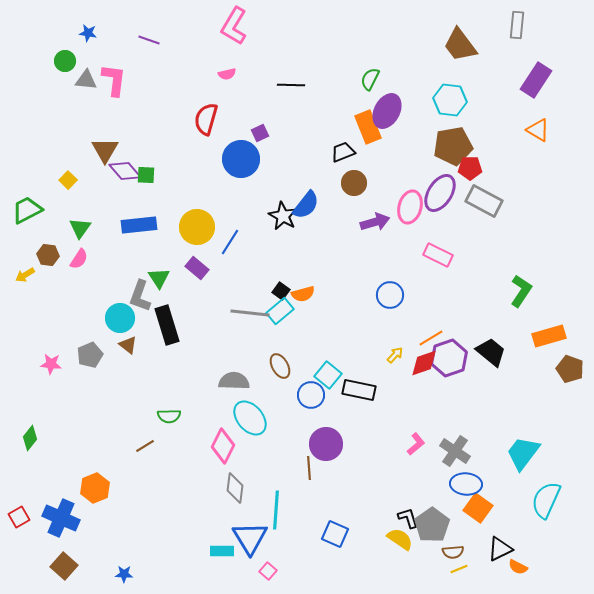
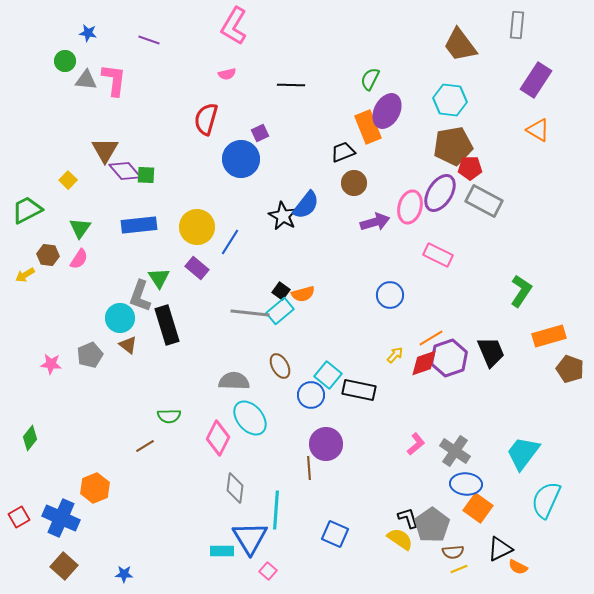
black trapezoid at (491, 352): rotated 28 degrees clockwise
pink diamond at (223, 446): moved 5 px left, 8 px up
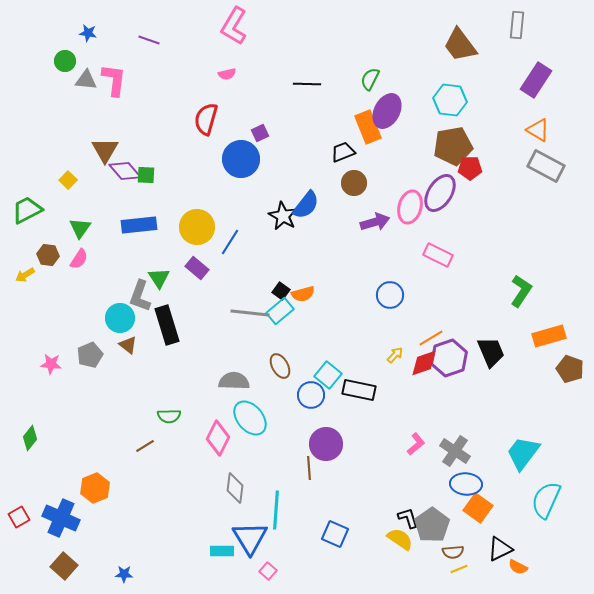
black line at (291, 85): moved 16 px right, 1 px up
gray rectangle at (484, 201): moved 62 px right, 35 px up
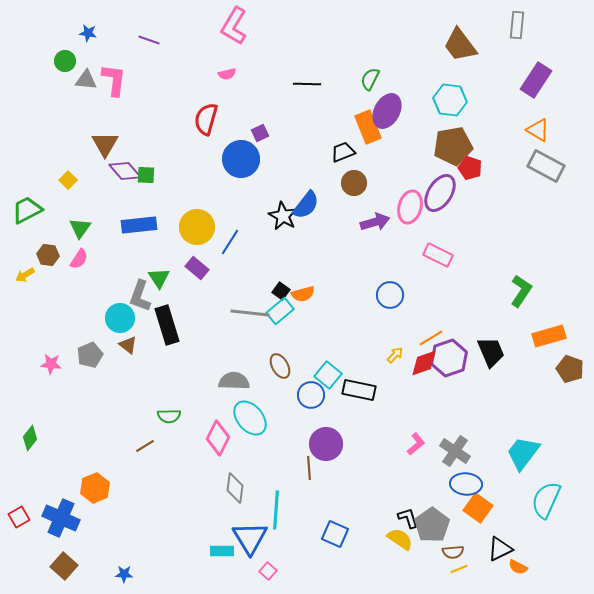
brown triangle at (105, 150): moved 6 px up
red pentagon at (470, 168): rotated 20 degrees clockwise
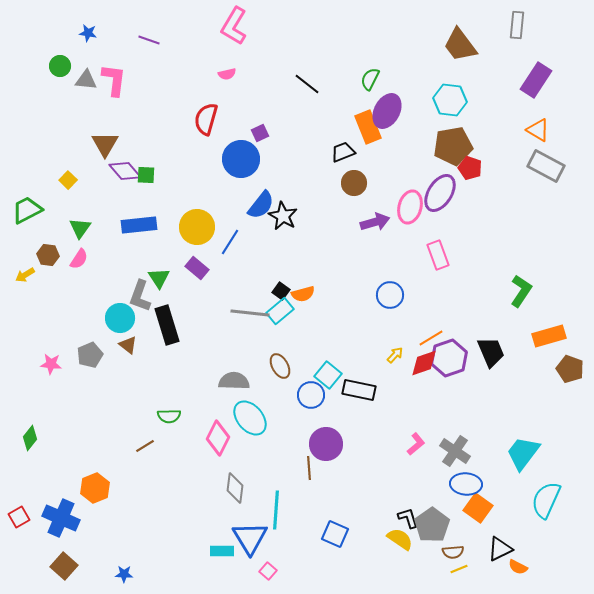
green circle at (65, 61): moved 5 px left, 5 px down
black line at (307, 84): rotated 36 degrees clockwise
blue semicircle at (306, 205): moved 45 px left
pink rectangle at (438, 255): rotated 44 degrees clockwise
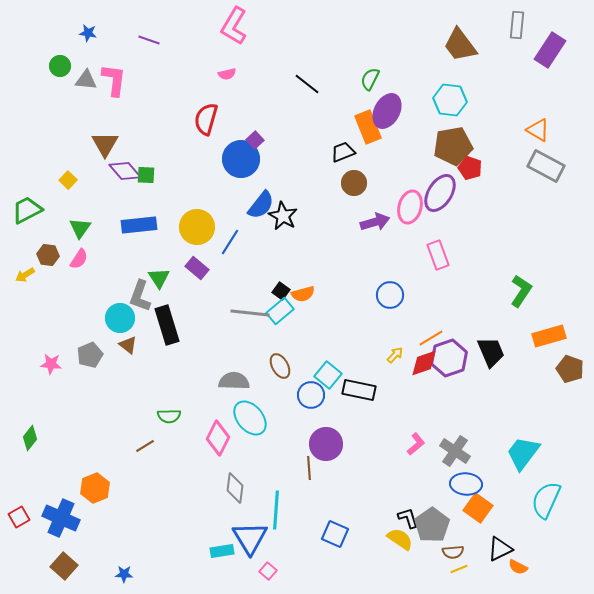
purple rectangle at (536, 80): moved 14 px right, 30 px up
purple square at (260, 133): moved 5 px left, 7 px down; rotated 18 degrees counterclockwise
cyan rectangle at (222, 551): rotated 10 degrees counterclockwise
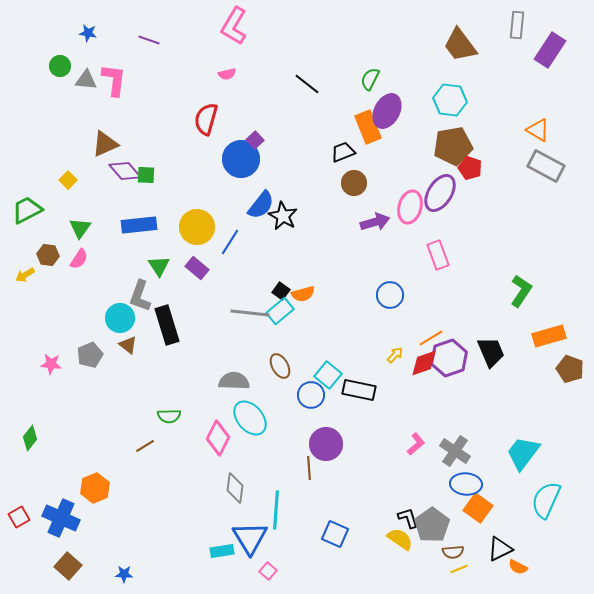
brown triangle at (105, 144): rotated 36 degrees clockwise
green triangle at (159, 278): moved 12 px up
brown square at (64, 566): moved 4 px right
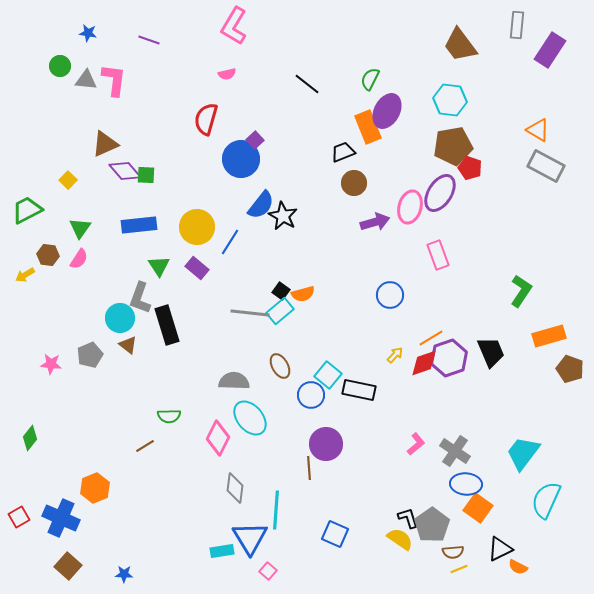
gray L-shape at (140, 296): moved 2 px down
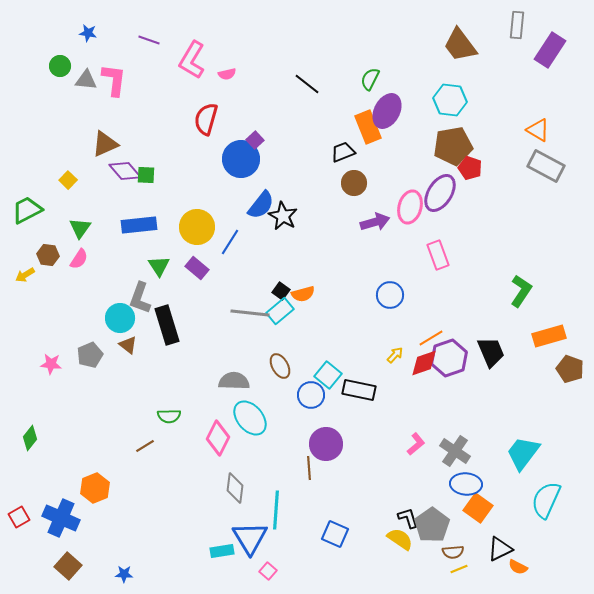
pink L-shape at (234, 26): moved 42 px left, 34 px down
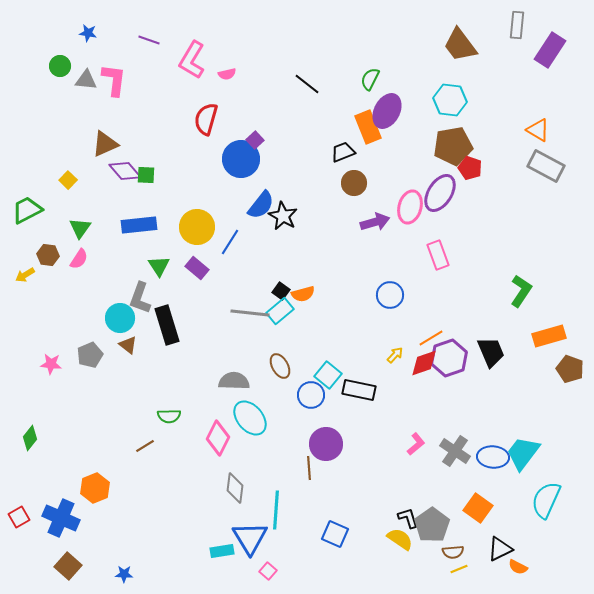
blue ellipse at (466, 484): moved 27 px right, 27 px up
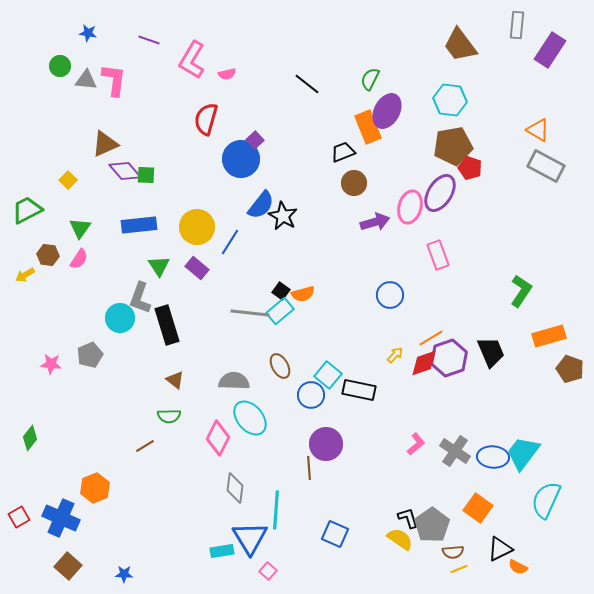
brown triangle at (128, 345): moved 47 px right, 35 px down
